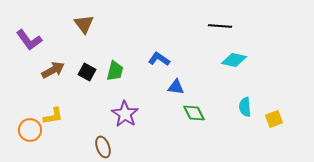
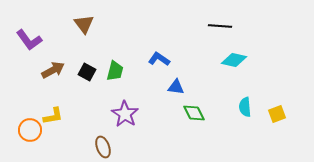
yellow square: moved 3 px right, 5 px up
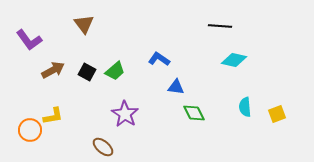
green trapezoid: rotated 35 degrees clockwise
brown ellipse: rotated 30 degrees counterclockwise
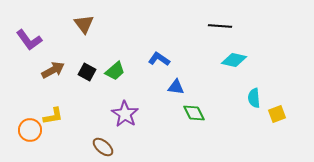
cyan semicircle: moved 9 px right, 9 px up
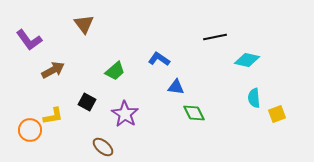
black line: moved 5 px left, 11 px down; rotated 15 degrees counterclockwise
cyan diamond: moved 13 px right
black square: moved 30 px down
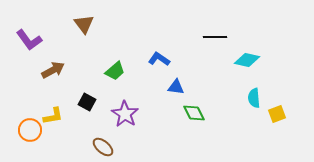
black line: rotated 10 degrees clockwise
